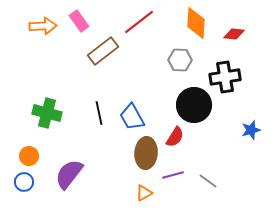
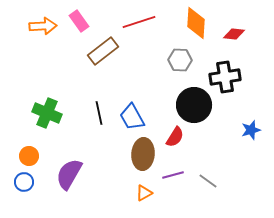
red line: rotated 20 degrees clockwise
green cross: rotated 8 degrees clockwise
brown ellipse: moved 3 px left, 1 px down
purple semicircle: rotated 8 degrees counterclockwise
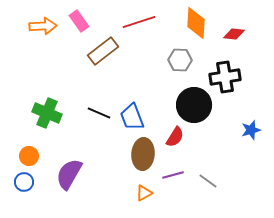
black line: rotated 55 degrees counterclockwise
blue trapezoid: rotated 8 degrees clockwise
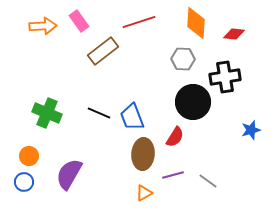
gray hexagon: moved 3 px right, 1 px up
black circle: moved 1 px left, 3 px up
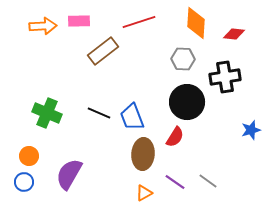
pink rectangle: rotated 55 degrees counterclockwise
black circle: moved 6 px left
purple line: moved 2 px right, 7 px down; rotated 50 degrees clockwise
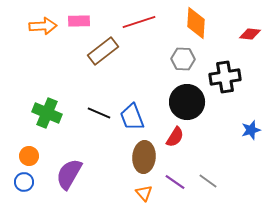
red diamond: moved 16 px right
brown ellipse: moved 1 px right, 3 px down
orange triangle: rotated 42 degrees counterclockwise
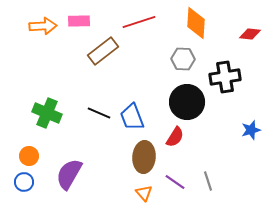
gray line: rotated 36 degrees clockwise
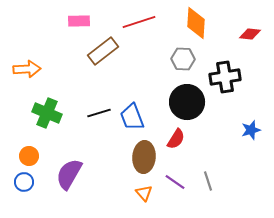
orange arrow: moved 16 px left, 43 px down
black line: rotated 40 degrees counterclockwise
red semicircle: moved 1 px right, 2 px down
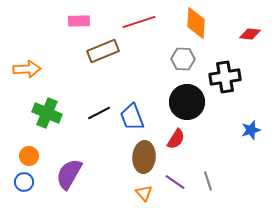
brown rectangle: rotated 16 degrees clockwise
black line: rotated 10 degrees counterclockwise
